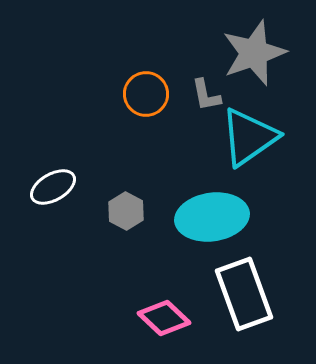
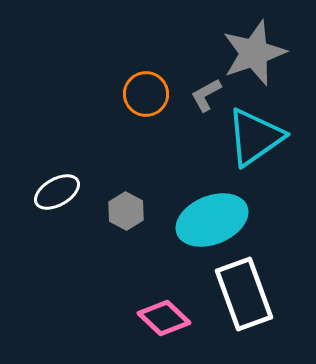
gray L-shape: rotated 72 degrees clockwise
cyan triangle: moved 6 px right
white ellipse: moved 4 px right, 5 px down
cyan ellipse: moved 3 px down; rotated 14 degrees counterclockwise
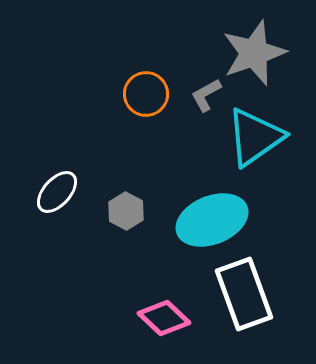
white ellipse: rotated 18 degrees counterclockwise
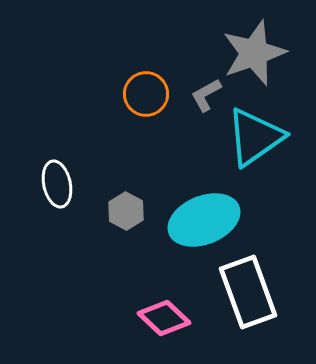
white ellipse: moved 8 px up; rotated 54 degrees counterclockwise
cyan ellipse: moved 8 px left
white rectangle: moved 4 px right, 2 px up
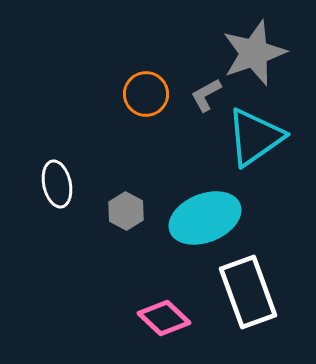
cyan ellipse: moved 1 px right, 2 px up
